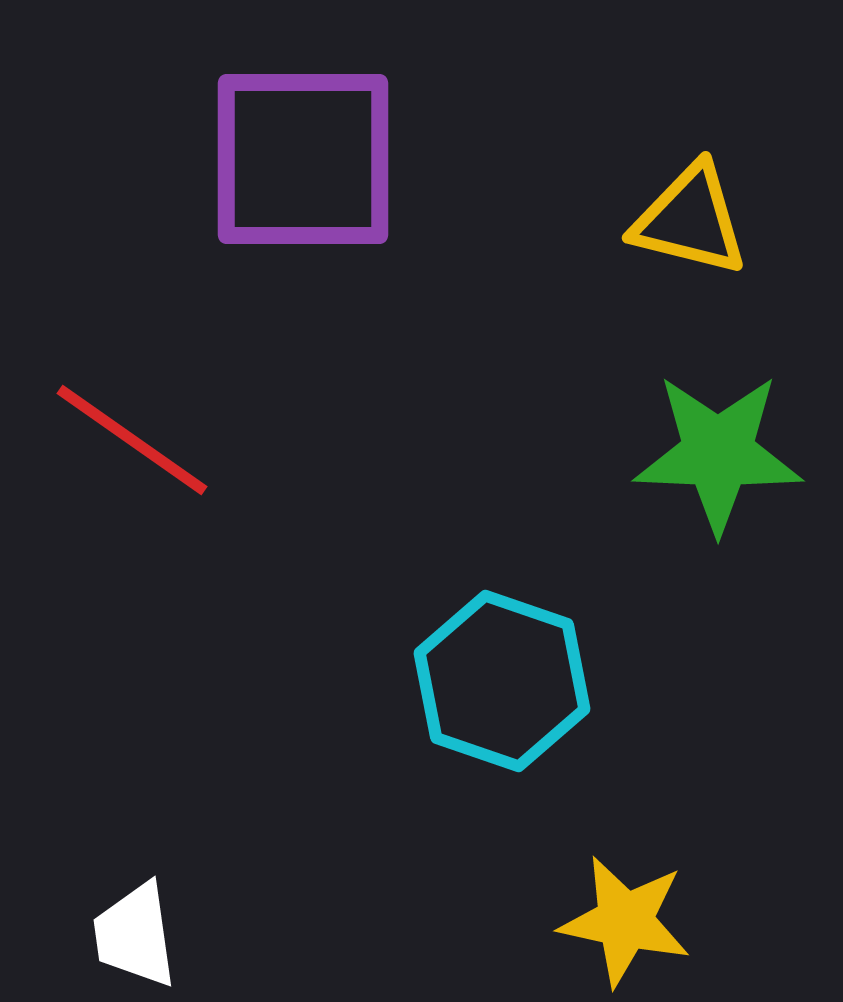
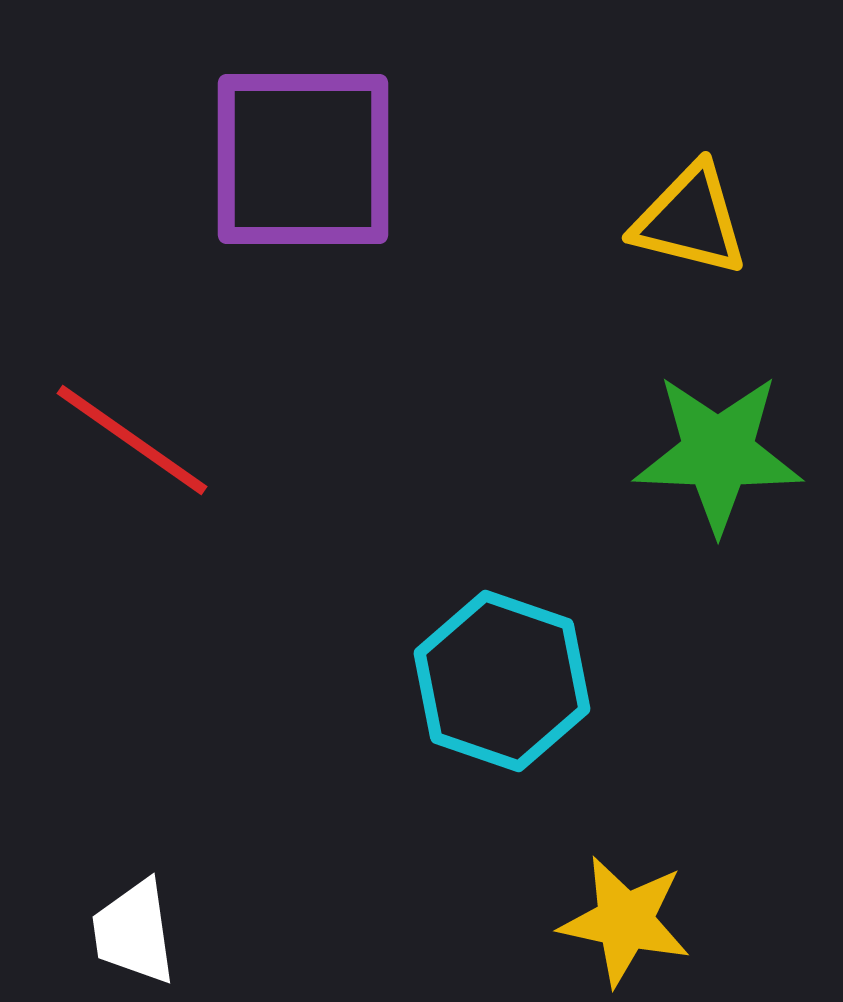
white trapezoid: moved 1 px left, 3 px up
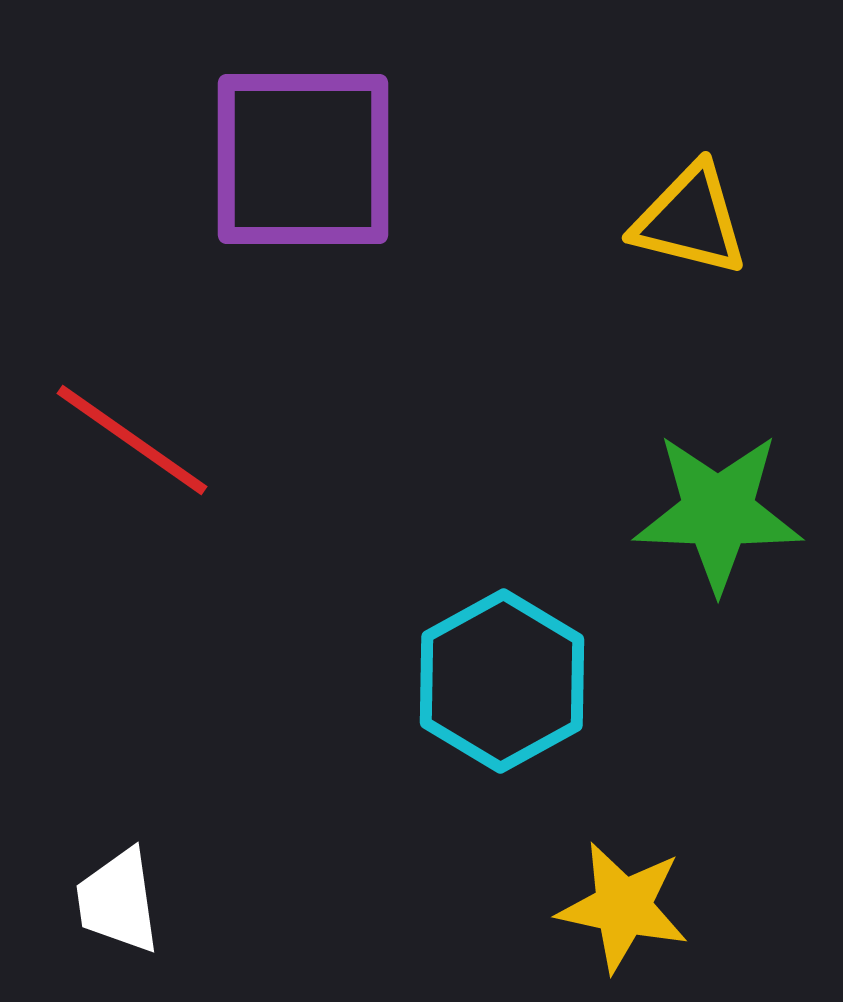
green star: moved 59 px down
cyan hexagon: rotated 12 degrees clockwise
yellow star: moved 2 px left, 14 px up
white trapezoid: moved 16 px left, 31 px up
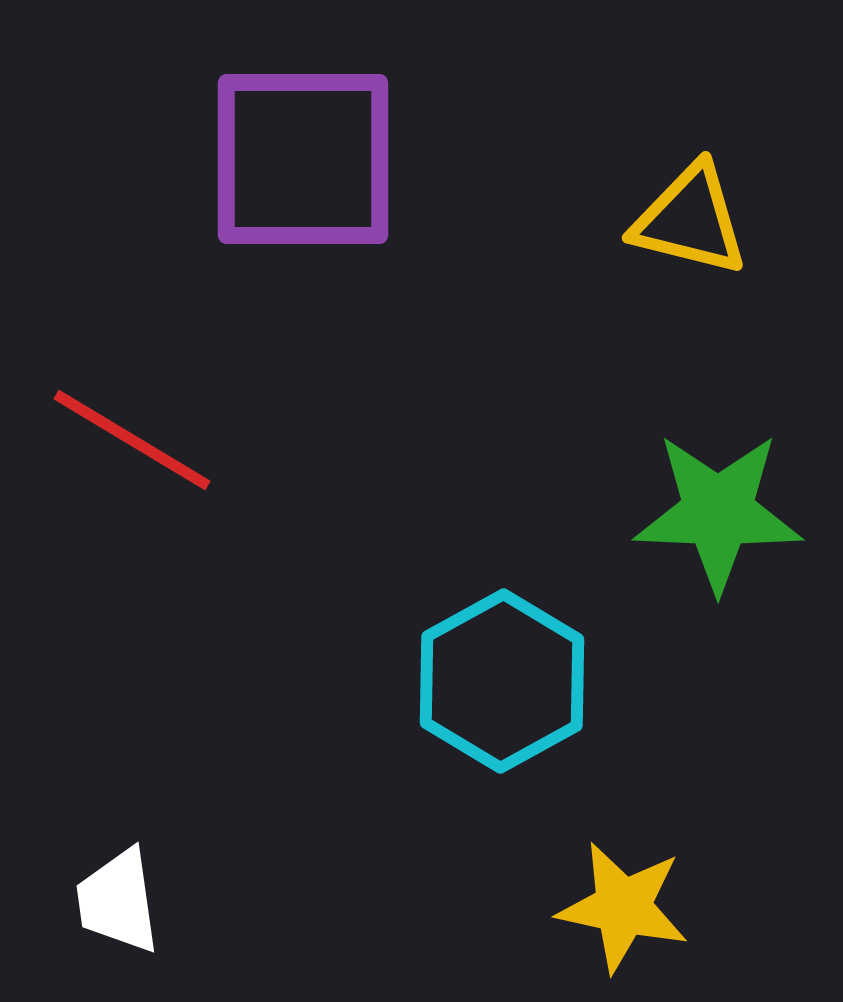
red line: rotated 4 degrees counterclockwise
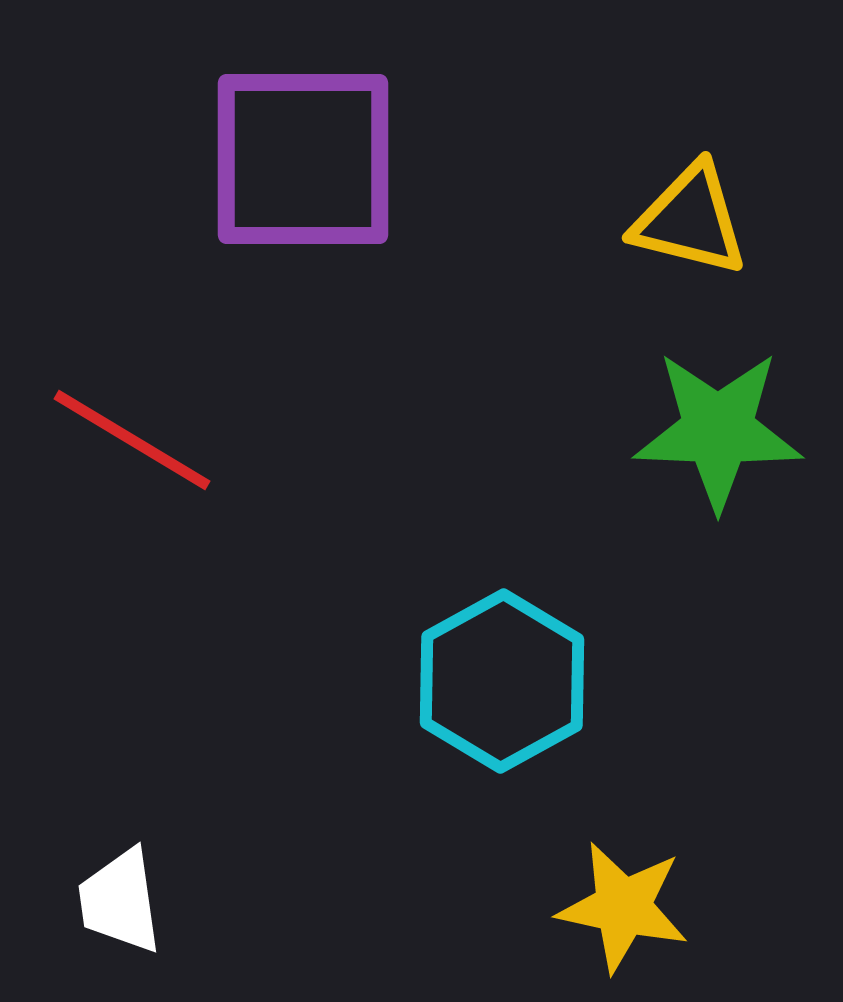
green star: moved 82 px up
white trapezoid: moved 2 px right
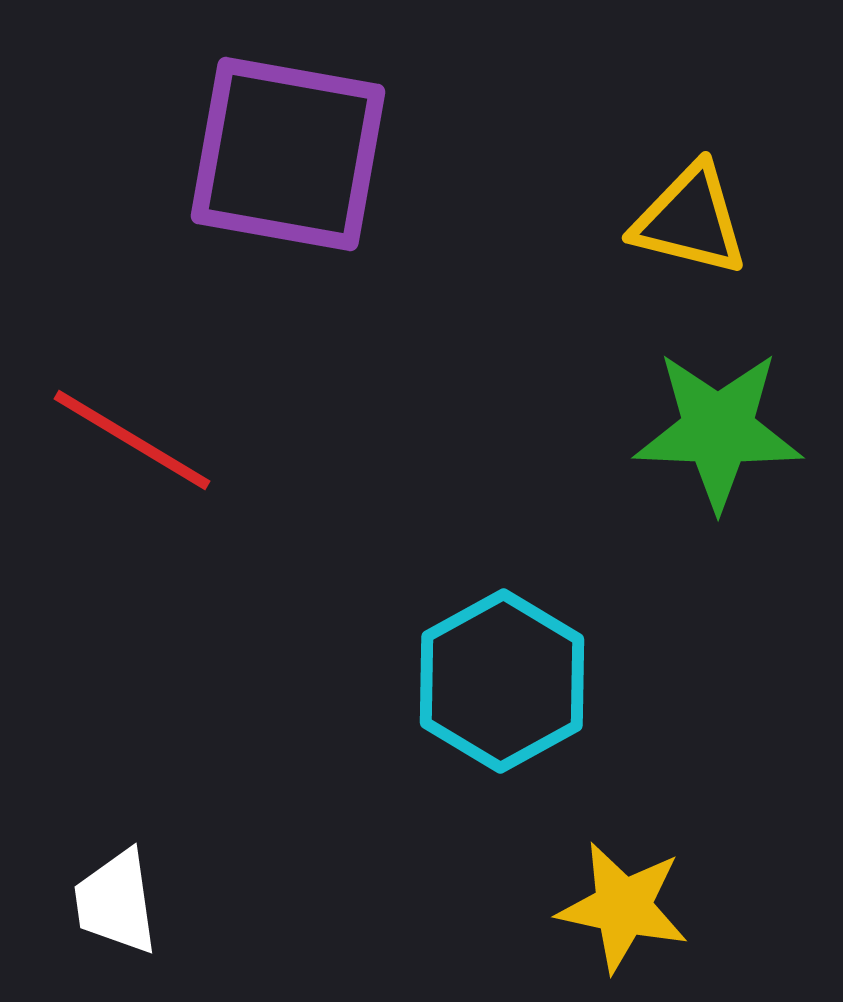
purple square: moved 15 px left, 5 px up; rotated 10 degrees clockwise
white trapezoid: moved 4 px left, 1 px down
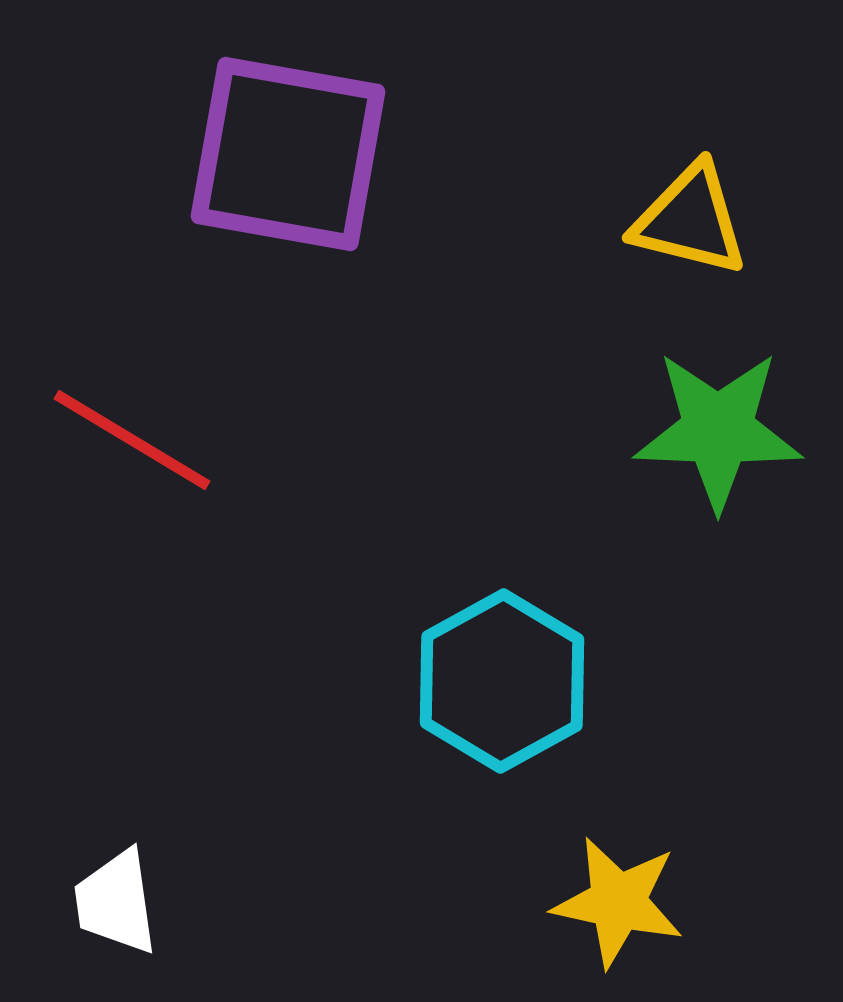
yellow star: moved 5 px left, 5 px up
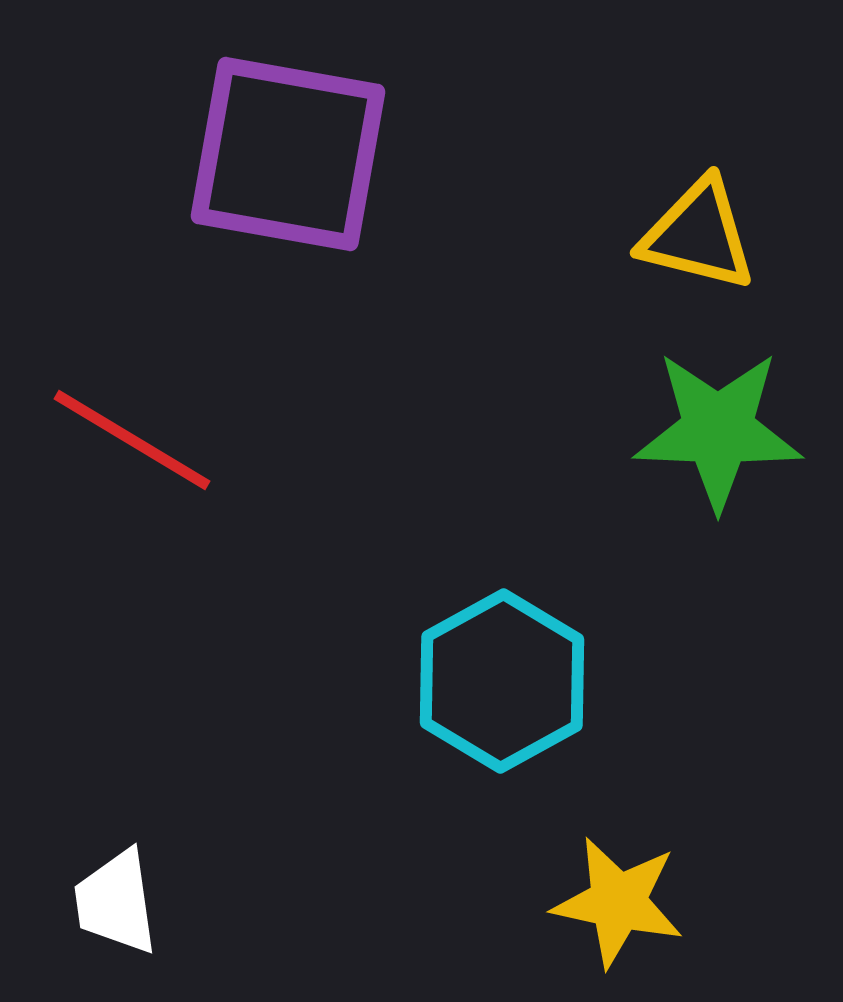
yellow triangle: moved 8 px right, 15 px down
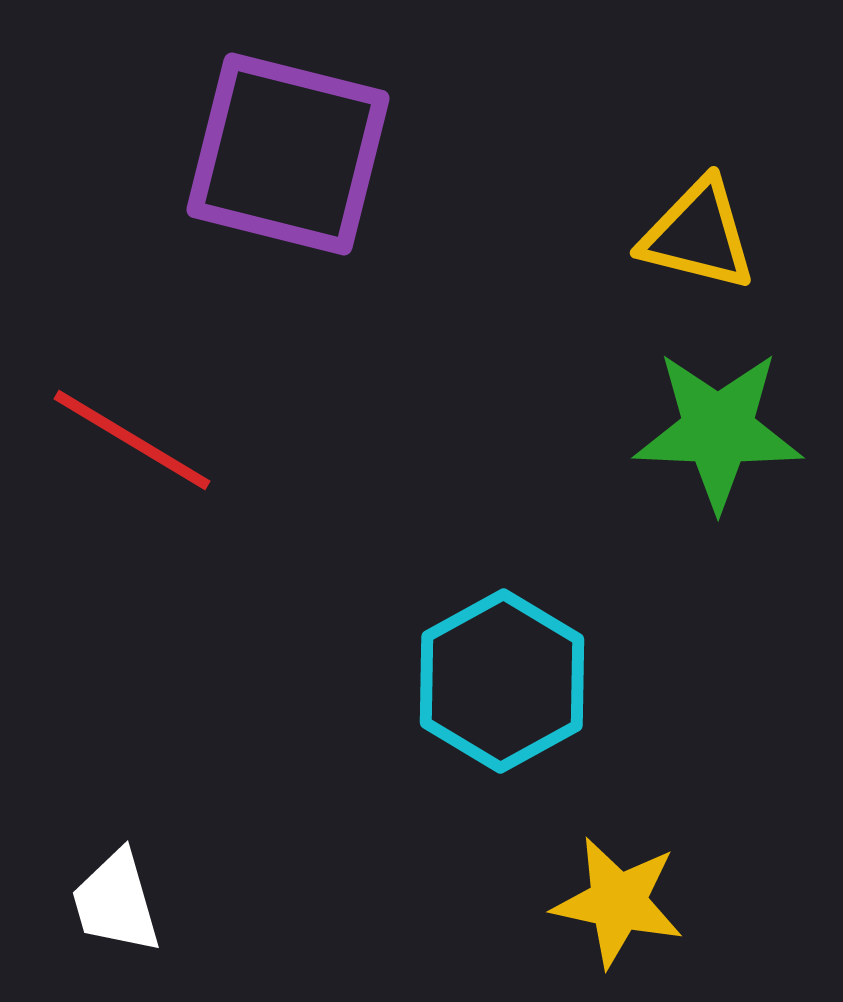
purple square: rotated 4 degrees clockwise
white trapezoid: rotated 8 degrees counterclockwise
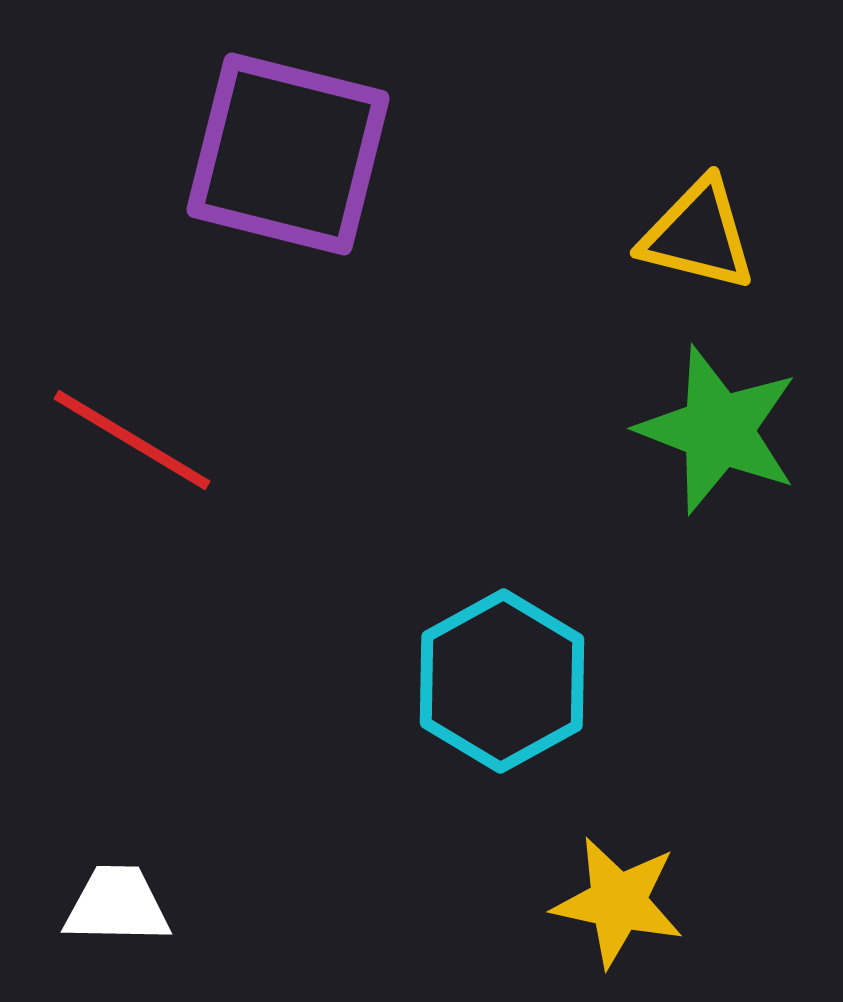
green star: rotated 19 degrees clockwise
white trapezoid: moved 1 px right, 3 px down; rotated 107 degrees clockwise
